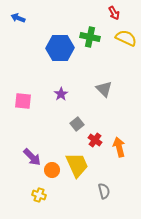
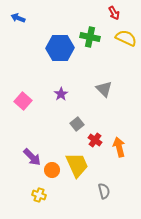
pink square: rotated 36 degrees clockwise
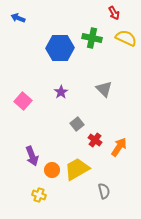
green cross: moved 2 px right, 1 px down
purple star: moved 2 px up
orange arrow: rotated 48 degrees clockwise
purple arrow: moved 1 px up; rotated 24 degrees clockwise
yellow trapezoid: moved 4 px down; rotated 96 degrees counterclockwise
